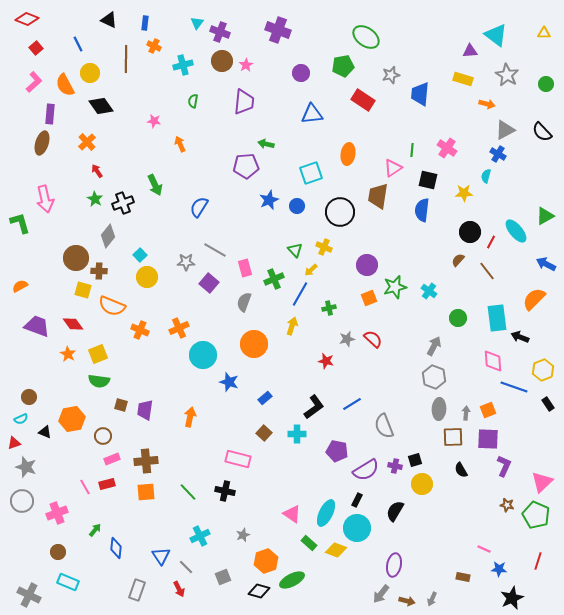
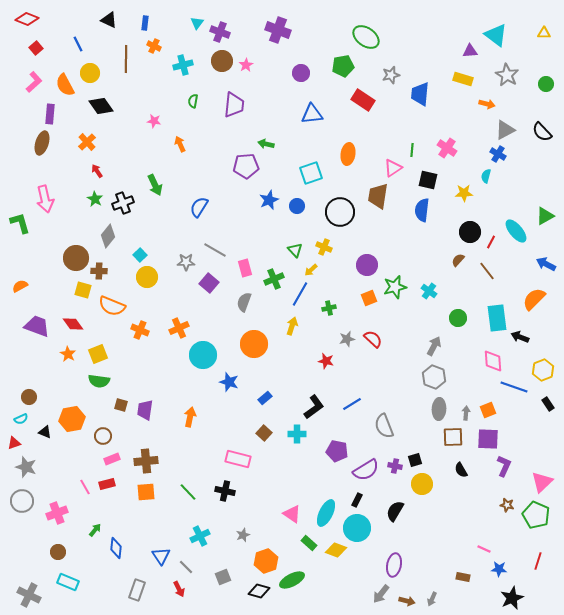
purple trapezoid at (244, 102): moved 10 px left, 3 px down
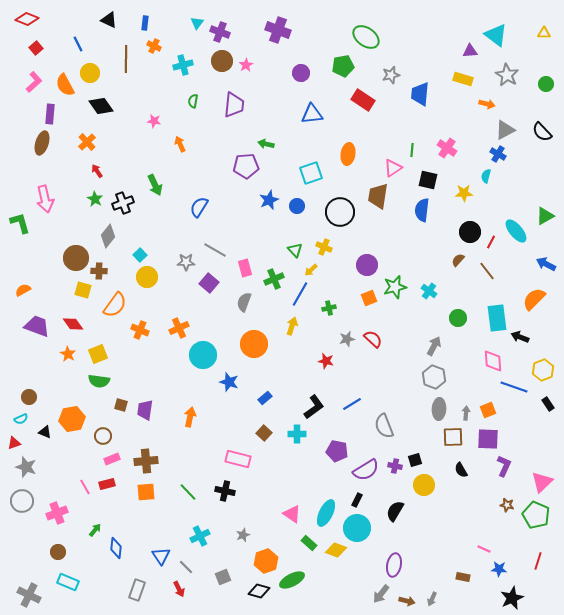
orange semicircle at (20, 286): moved 3 px right, 4 px down
orange semicircle at (112, 306): moved 3 px right, 1 px up; rotated 76 degrees counterclockwise
yellow circle at (422, 484): moved 2 px right, 1 px down
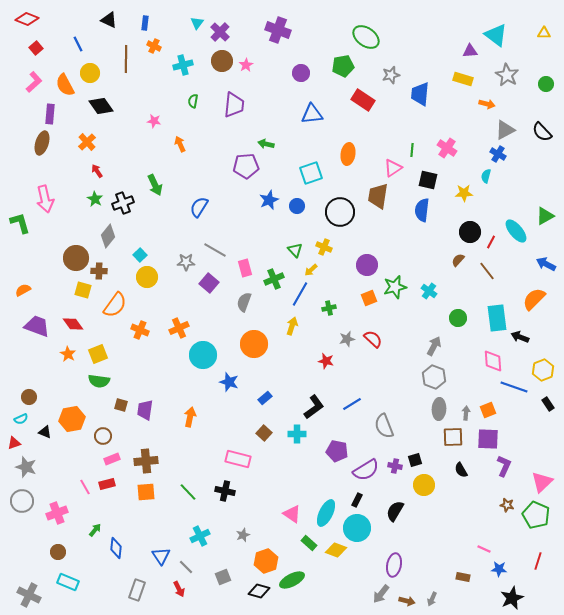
purple cross at (220, 32): rotated 24 degrees clockwise
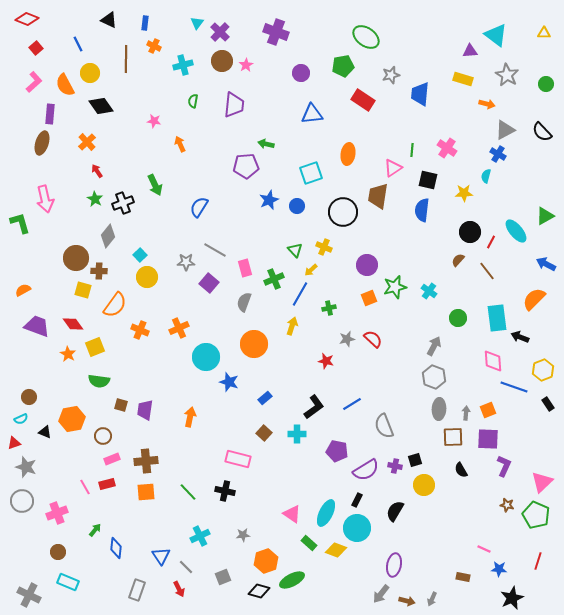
purple cross at (278, 30): moved 2 px left, 2 px down
black circle at (340, 212): moved 3 px right
yellow square at (98, 354): moved 3 px left, 7 px up
cyan circle at (203, 355): moved 3 px right, 2 px down
gray star at (243, 535): rotated 16 degrees clockwise
